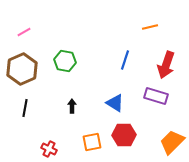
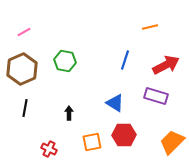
red arrow: rotated 136 degrees counterclockwise
black arrow: moved 3 px left, 7 px down
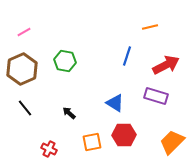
blue line: moved 2 px right, 4 px up
black line: rotated 48 degrees counterclockwise
black arrow: rotated 48 degrees counterclockwise
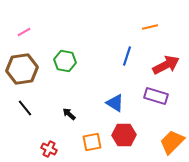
brown hexagon: rotated 16 degrees clockwise
black arrow: moved 1 px down
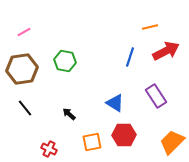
blue line: moved 3 px right, 1 px down
red arrow: moved 14 px up
purple rectangle: rotated 40 degrees clockwise
